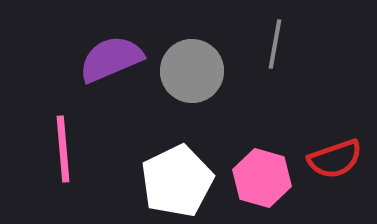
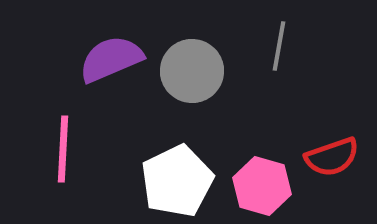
gray line: moved 4 px right, 2 px down
pink line: rotated 8 degrees clockwise
red semicircle: moved 3 px left, 2 px up
pink hexagon: moved 8 px down
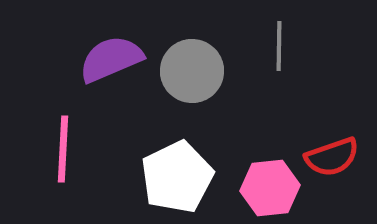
gray line: rotated 9 degrees counterclockwise
white pentagon: moved 4 px up
pink hexagon: moved 8 px right, 2 px down; rotated 22 degrees counterclockwise
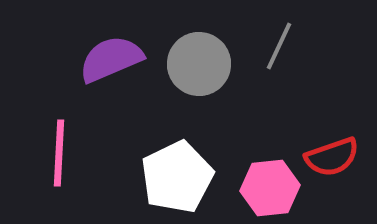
gray line: rotated 24 degrees clockwise
gray circle: moved 7 px right, 7 px up
pink line: moved 4 px left, 4 px down
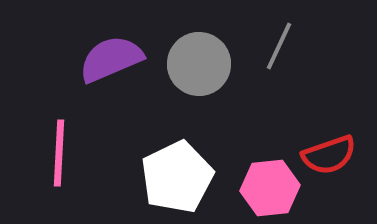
red semicircle: moved 3 px left, 2 px up
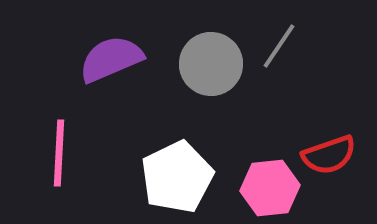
gray line: rotated 9 degrees clockwise
gray circle: moved 12 px right
